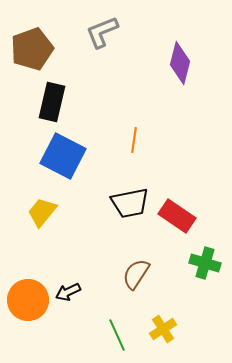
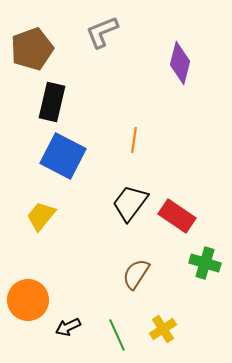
black trapezoid: rotated 138 degrees clockwise
yellow trapezoid: moved 1 px left, 4 px down
black arrow: moved 35 px down
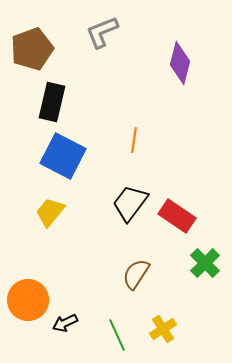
yellow trapezoid: moved 9 px right, 4 px up
green cross: rotated 28 degrees clockwise
black arrow: moved 3 px left, 4 px up
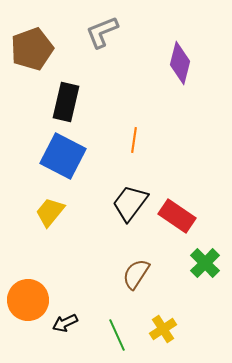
black rectangle: moved 14 px right
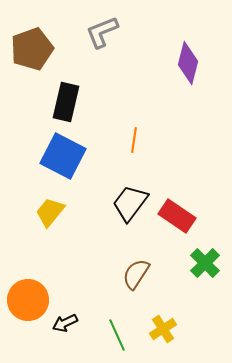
purple diamond: moved 8 px right
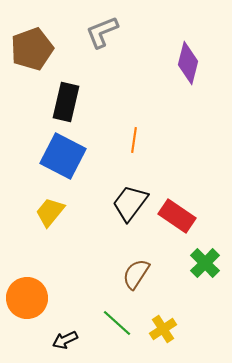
orange circle: moved 1 px left, 2 px up
black arrow: moved 17 px down
green line: moved 12 px up; rotated 24 degrees counterclockwise
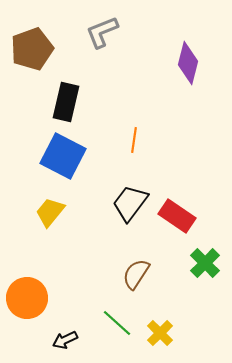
yellow cross: moved 3 px left, 4 px down; rotated 12 degrees counterclockwise
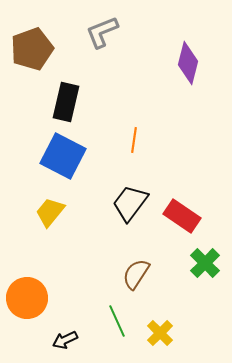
red rectangle: moved 5 px right
green line: moved 2 px up; rotated 24 degrees clockwise
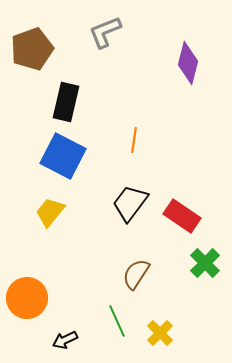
gray L-shape: moved 3 px right
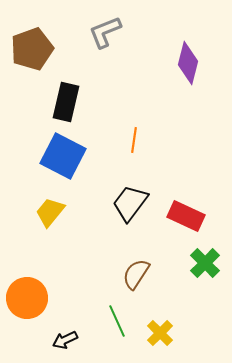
red rectangle: moved 4 px right; rotated 9 degrees counterclockwise
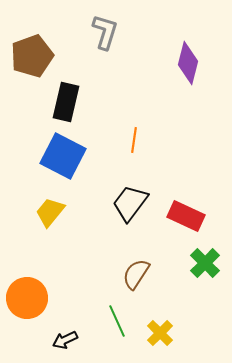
gray L-shape: rotated 129 degrees clockwise
brown pentagon: moved 7 px down
